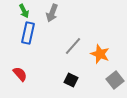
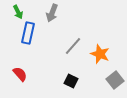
green arrow: moved 6 px left, 1 px down
black square: moved 1 px down
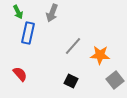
orange star: moved 1 px down; rotated 18 degrees counterclockwise
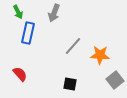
gray arrow: moved 2 px right
black square: moved 1 px left, 3 px down; rotated 16 degrees counterclockwise
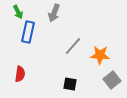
blue rectangle: moved 1 px up
red semicircle: rotated 49 degrees clockwise
gray square: moved 3 px left
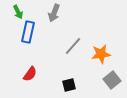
orange star: moved 1 px right, 1 px up; rotated 12 degrees counterclockwise
red semicircle: moved 10 px right; rotated 28 degrees clockwise
black square: moved 1 px left, 1 px down; rotated 24 degrees counterclockwise
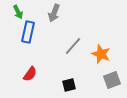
orange star: rotated 30 degrees clockwise
gray square: rotated 18 degrees clockwise
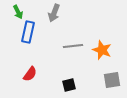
gray line: rotated 42 degrees clockwise
orange star: moved 1 px right, 4 px up
gray square: rotated 12 degrees clockwise
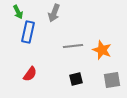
black square: moved 7 px right, 6 px up
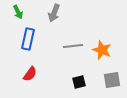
blue rectangle: moved 7 px down
black square: moved 3 px right, 3 px down
